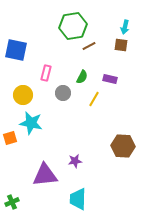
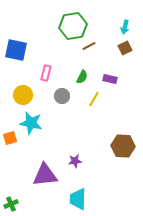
brown square: moved 4 px right, 3 px down; rotated 32 degrees counterclockwise
gray circle: moved 1 px left, 3 px down
green cross: moved 1 px left, 2 px down
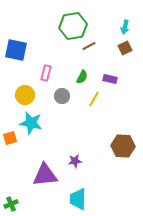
yellow circle: moved 2 px right
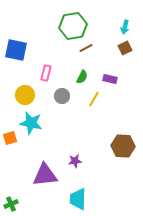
brown line: moved 3 px left, 2 px down
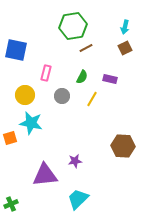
yellow line: moved 2 px left
cyan trapezoid: rotated 45 degrees clockwise
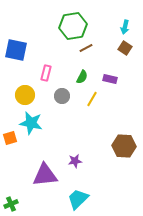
brown square: rotated 32 degrees counterclockwise
brown hexagon: moved 1 px right
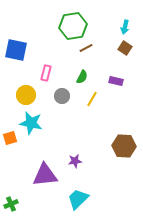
purple rectangle: moved 6 px right, 2 px down
yellow circle: moved 1 px right
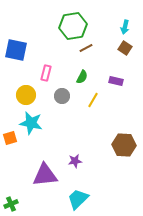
yellow line: moved 1 px right, 1 px down
brown hexagon: moved 1 px up
